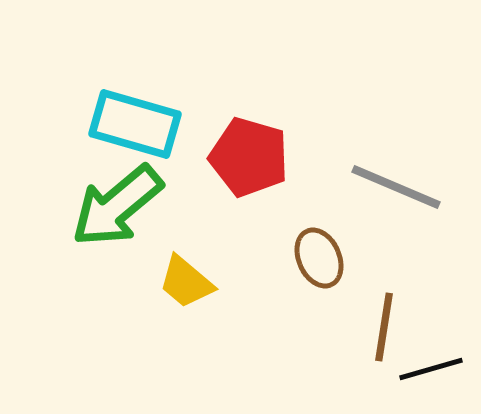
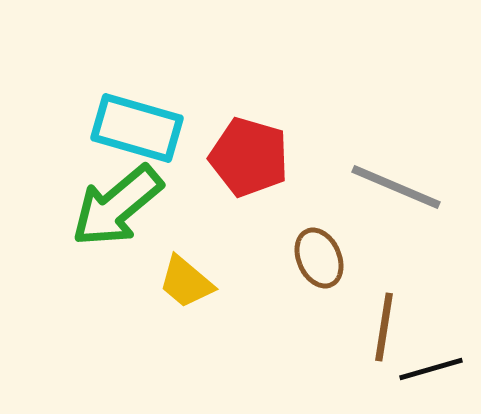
cyan rectangle: moved 2 px right, 4 px down
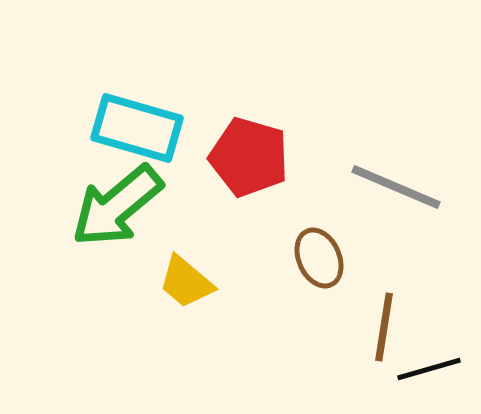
black line: moved 2 px left
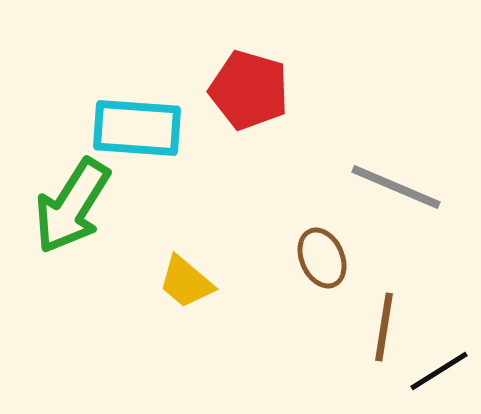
cyan rectangle: rotated 12 degrees counterclockwise
red pentagon: moved 67 px up
green arrow: moved 45 px left; rotated 18 degrees counterclockwise
brown ellipse: moved 3 px right
black line: moved 10 px right, 2 px down; rotated 16 degrees counterclockwise
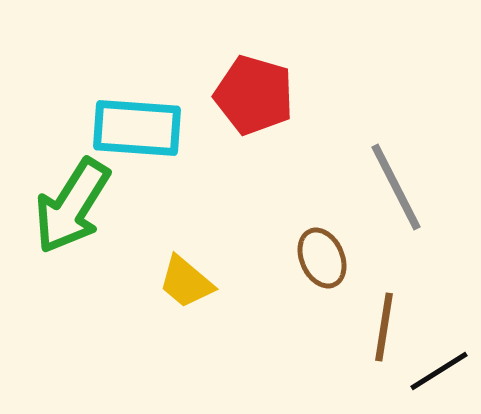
red pentagon: moved 5 px right, 5 px down
gray line: rotated 40 degrees clockwise
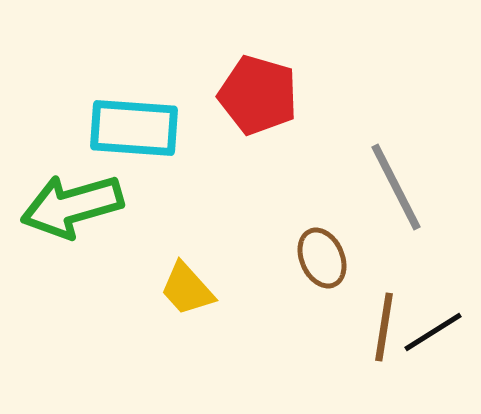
red pentagon: moved 4 px right
cyan rectangle: moved 3 px left
green arrow: rotated 42 degrees clockwise
yellow trapezoid: moved 1 px right, 7 px down; rotated 8 degrees clockwise
black line: moved 6 px left, 39 px up
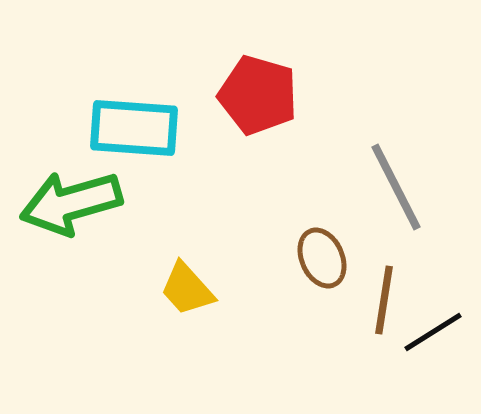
green arrow: moved 1 px left, 3 px up
brown line: moved 27 px up
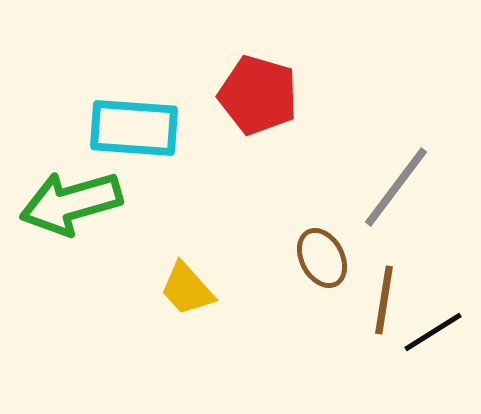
gray line: rotated 64 degrees clockwise
brown ellipse: rotated 4 degrees counterclockwise
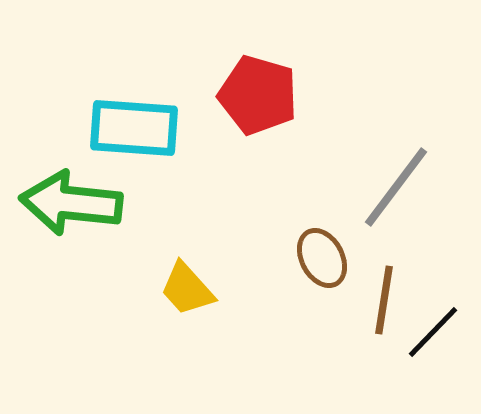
green arrow: rotated 22 degrees clockwise
black line: rotated 14 degrees counterclockwise
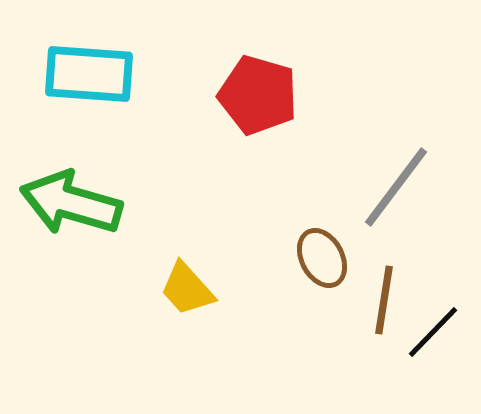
cyan rectangle: moved 45 px left, 54 px up
green arrow: rotated 10 degrees clockwise
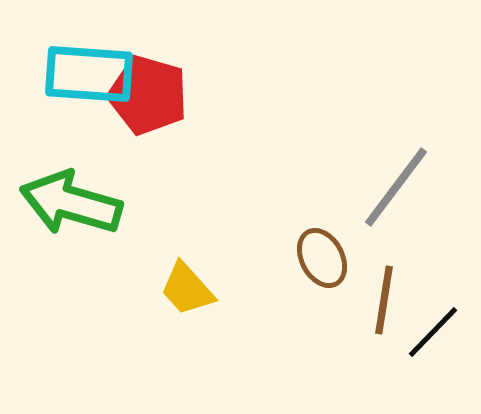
red pentagon: moved 110 px left
